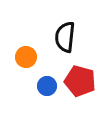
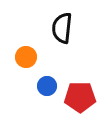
black semicircle: moved 3 px left, 9 px up
red pentagon: moved 16 px down; rotated 16 degrees counterclockwise
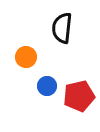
red pentagon: moved 1 px left, 1 px up; rotated 12 degrees counterclockwise
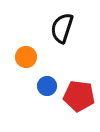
black semicircle: rotated 12 degrees clockwise
red pentagon: rotated 20 degrees clockwise
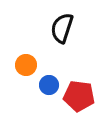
orange circle: moved 8 px down
blue circle: moved 2 px right, 1 px up
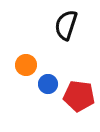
black semicircle: moved 4 px right, 3 px up
blue circle: moved 1 px left, 1 px up
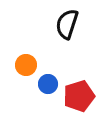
black semicircle: moved 1 px right, 1 px up
red pentagon: rotated 24 degrees counterclockwise
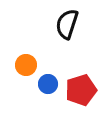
red pentagon: moved 2 px right, 6 px up
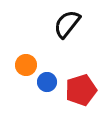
black semicircle: rotated 20 degrees clockwise
blue circle: moved 1 px left, 2 px up
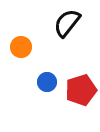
black semicircle: moved 1 px up
orange circle: moved 5 px left, 18 px up
